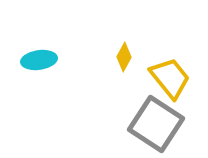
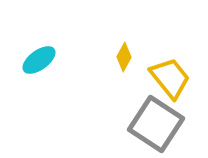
cyan ellipse: rotated 28 degrees counterclockwise
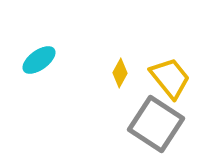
yellow diamond: moved 4 px left, 16 px down
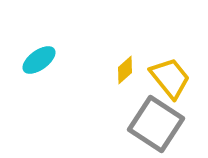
yellow diamond: moved 5 px right, 3 px up; rotated 20 degrees clockwise
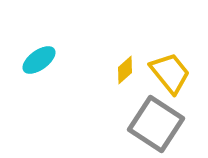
yellow trapezoid: moved 5 px up
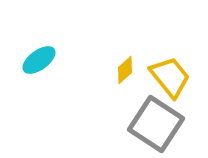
yellow trapezoid: moved 4 px down
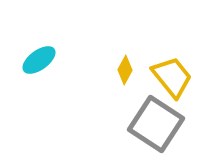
yellow diamond: rotated 20 degrees counterclockwise
yellow trapezoid: moved 2 px right
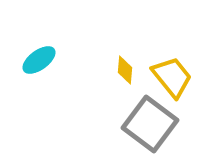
yellow diamond: rotated 24 degrees counterclockwise
gray square: moved 6 px left; rotated 4 degrees clockwise
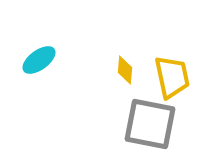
yellow trapezoid: rotated 27 degrees clockwise
gray square: rotated 26 degrees counterclockwise
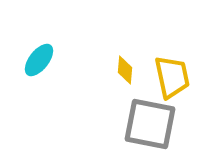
cyan ellipse: rotated 16 degrees counterclockwise
